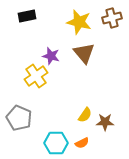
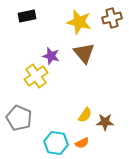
cyan hexagon: rotated 10 degrees clockwise
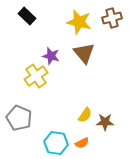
black rectangle: rotated 54 degrees clockwise
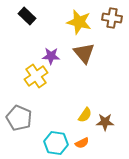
brown cross: rotated 24 degrees clockwise
purple star: rotated 12 degrees counterclockwise
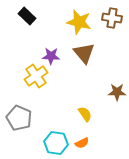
yellow semicircle: moved 1 px up; rotated 70 degrees counterclockwise
brown star: moved 12 px right, 30 px up
